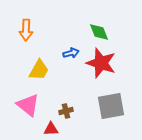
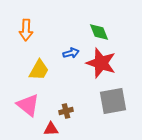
gray square: moved 2 px right, 5 px up
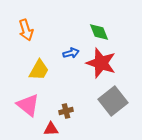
orange arrow: rotated 20 degrees counterclockwise
gray square: rotated 28 degrees counterclockwise
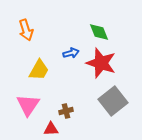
pink triangle: rotated 25 degrees clockwise
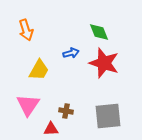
red star: moved 3 px right
gray square: moved 5 px left, 15 px down; rotated 32 degrees clockwise
brown cross: rotated 24 degrees clockwise
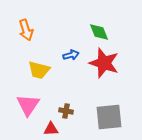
blue arrow: moved 2 px down
yellow trapezoid: rotated 75 degrees clockwise
gray square: moved 1 px right, 1 px down
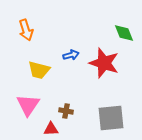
green diamond: moved 25 px right, 1 px down
gray square: moved 2 px right, 1 px down
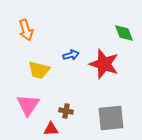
red star: moved 1 px down
